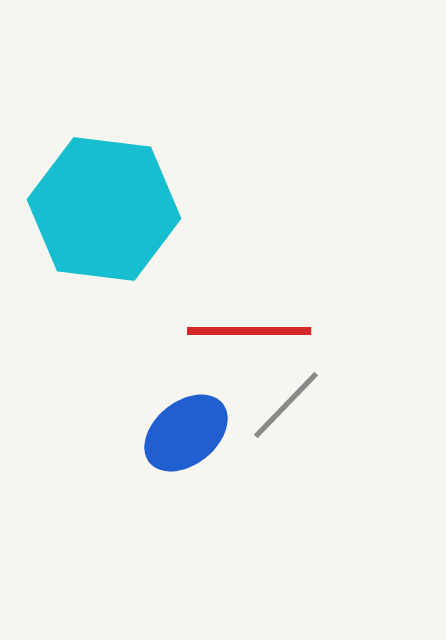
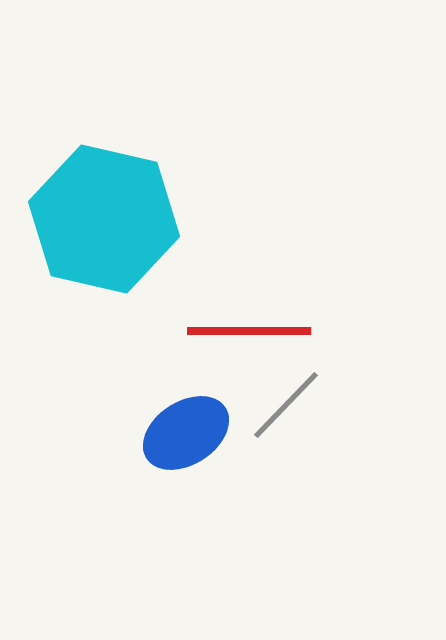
cyan hexagon: moved 10 px down; rotated 6 degrees clockwise
blue ellipse: rotated 6 degrees clockwise
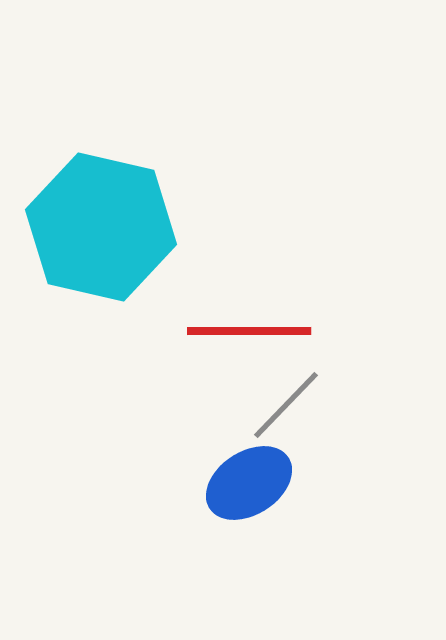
cyan hexagon: moved 3 px left, 8 px down
blue ellipse: moved 63 px right, 50 px down
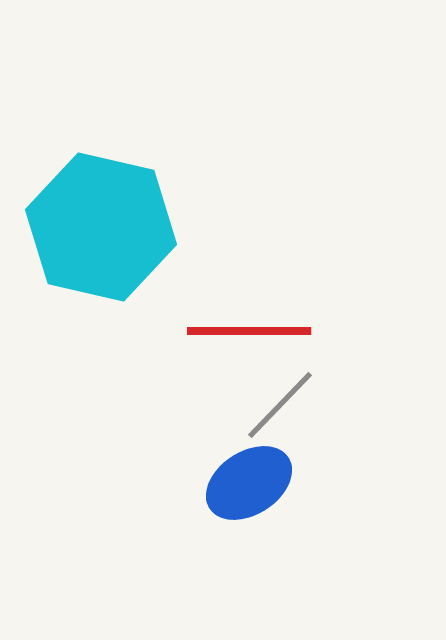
gray line: moved 6 px left
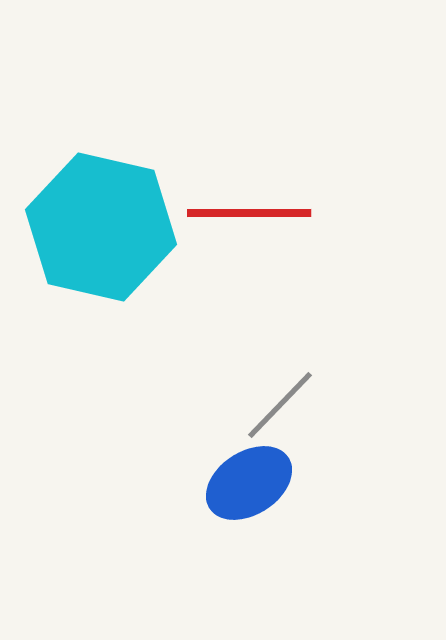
red line: moved 118 px up
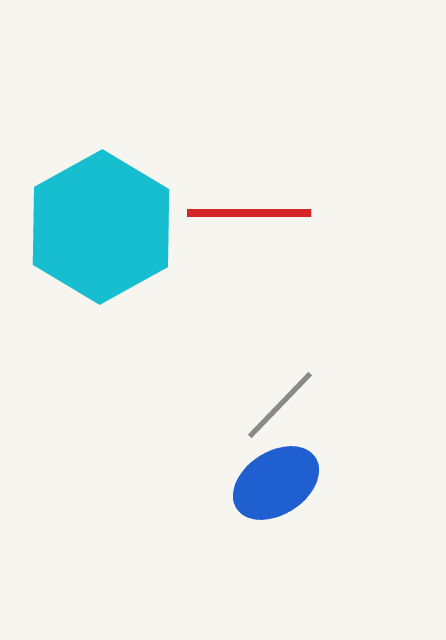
cyan hexagon: rotated 18 degrees clockwise
blue ellipse: moved 27 px right
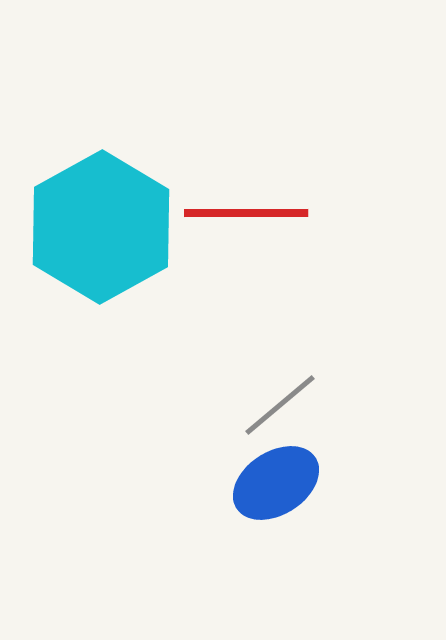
red line: moved 3 px left
gray line: rotated 6 degrees clockwise
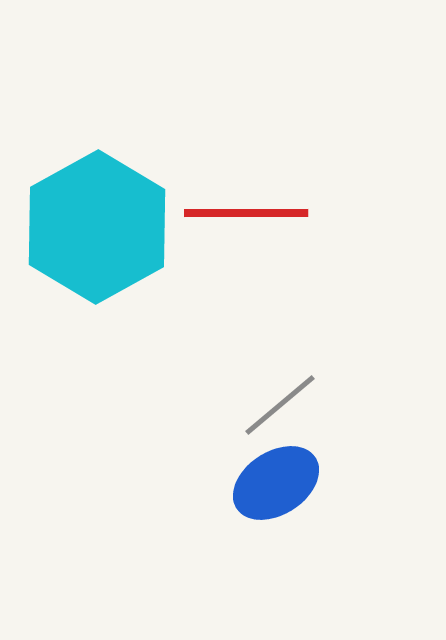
cyan hexagon: moved 4 px left
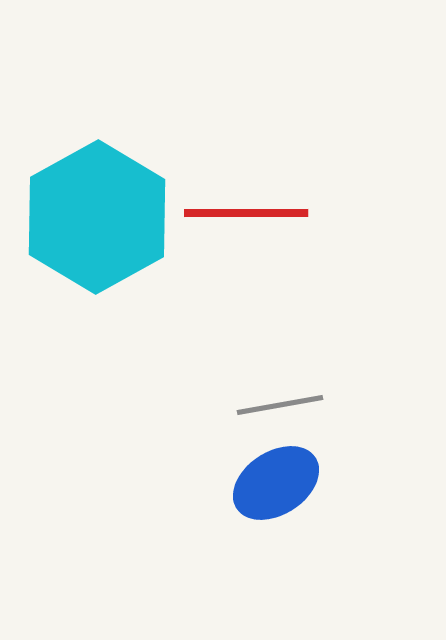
cyan hexagon: moved 10 px up
gray line: rotated 30 degrees clockwise
